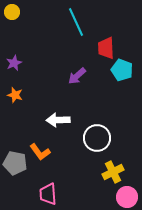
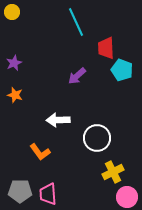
gray pentagon: moved 5 px right, 28 px down; rotated 10 degrees counterclockwise
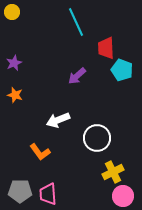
white arrow: rotated 20 degrees counterclockwise
pink circle: moved 4 px left, 1 px up
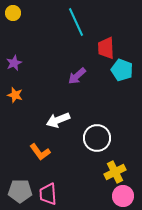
yellow circle: moved 1 px right, 1 px down
yellow cross: moved 2 px right
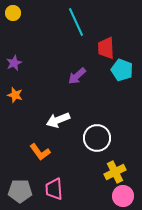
pink trapezoid: moved 6 px right, 5 px up
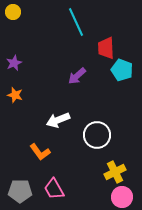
yellow circle: moved 1 px up
white circle: moved 3 px up
pink trapezoid: rotated 25 degrees counterclockwise
pink circle: moved 1 px left, 1 px down
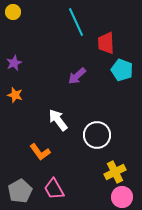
red trapezoid: moved 5 px up
white arrow: rotated 75 degrees clockwise
gray pentagon: rotated 30 degrees counterclockwise
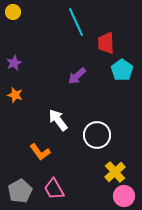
cyan pentagon: rotated 15 degrees clockwise
yellow cross: rotated 15 degrees counterclockwise
pink circle: moved 2 px right, 1 px up
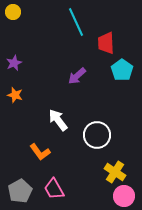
yellow cross: rotated 15 degrees counterclockwise
